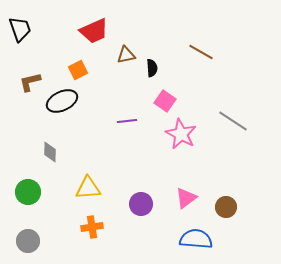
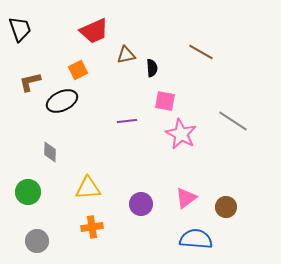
pink square: rotated 25 degrees counterclockwise
gray circle: moved 9 px right
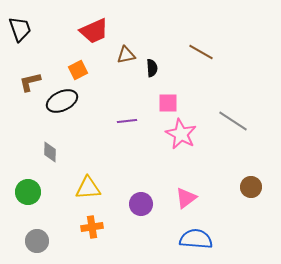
pink square: moved 3 px right, 2 px down; rotated 10 degrees counterclockwise
brown circle: moved 25 px right, 20 px up
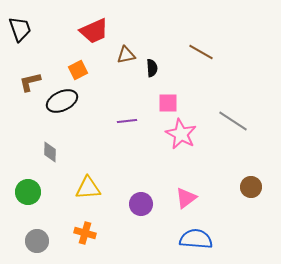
orange cross: moved 7 px left, 6 px down; rotated 25 degrees clockwise
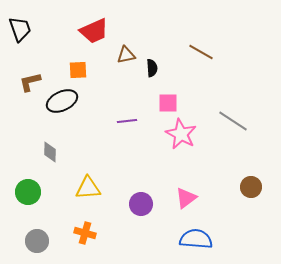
orange square: rotated 24 degrees clockwise
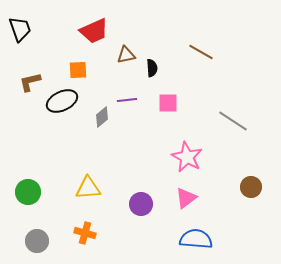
purple line: moved 21 px up
pink star: moved 6 px right, 23 px down
gray diamond: moved 52 px right, 35 px up; rotated 50 degrees clockwise
